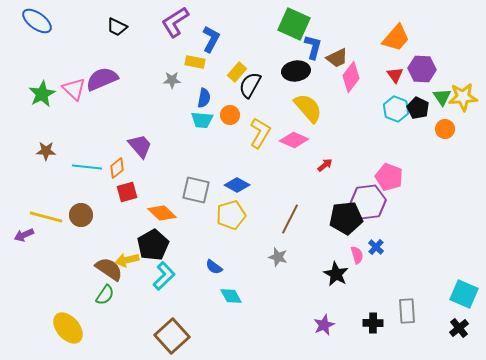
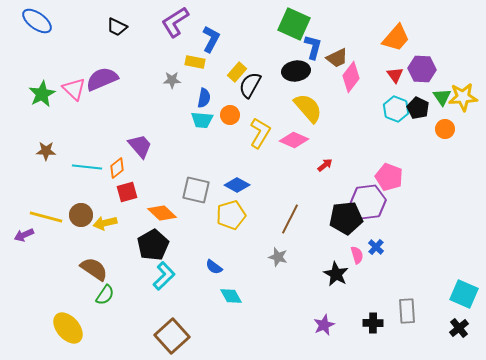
yellow arrow at (127, 260): moved 22 px left, 37 px up
brown semicircle at (109, 269): moved 15 px left
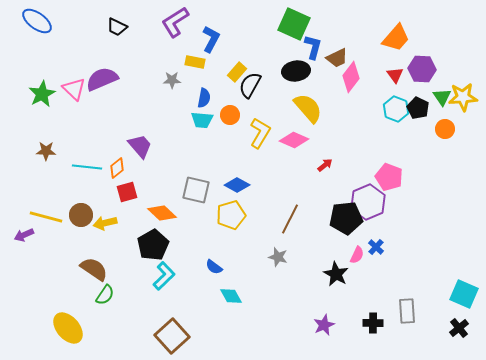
purple hexagon at (368, 202): rotated 16 degrees counterclockwise
pink semicircle at (357, 255): rotated 42 degrees clockwise
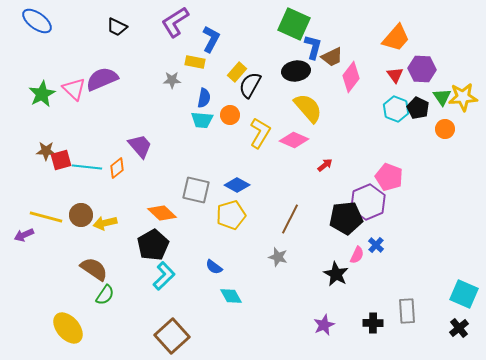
brown trapezoid at (337, 58): moved 5 px left, 1 px up
red square at (127, 192): moved 66 px left, 32 px up
blue cross at (376, 247): moved 2 px up
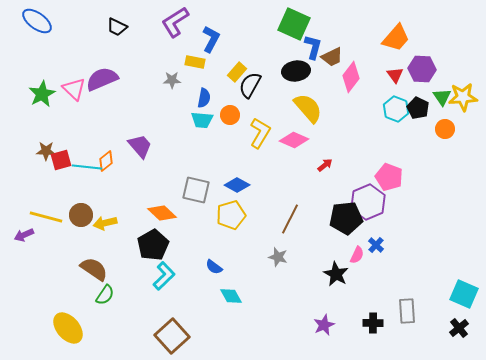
orange diamond at (117, 168): moved 11 px left, 7 px up
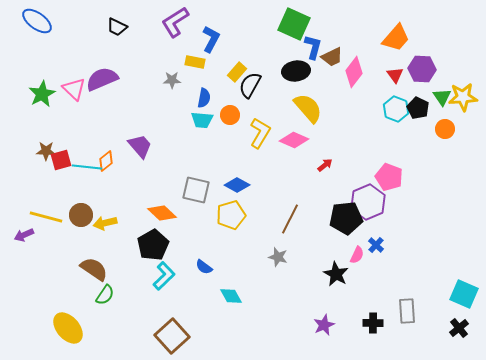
pink diamond at (351, 77): moved 3 px right, 5 px up
blue semicircle at (214, 267): moved 10 px left
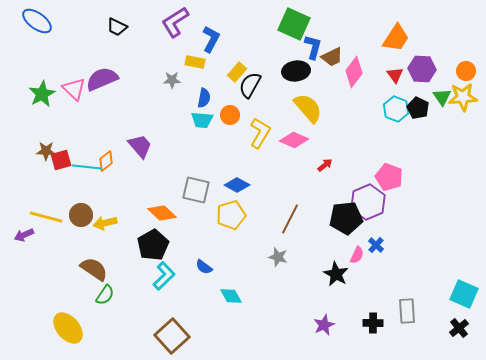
orange trapezoid at (396, 38): rotated 8 degrees counterclockwise
orange circle at (445, 129): moved 21 px right, 58 px up
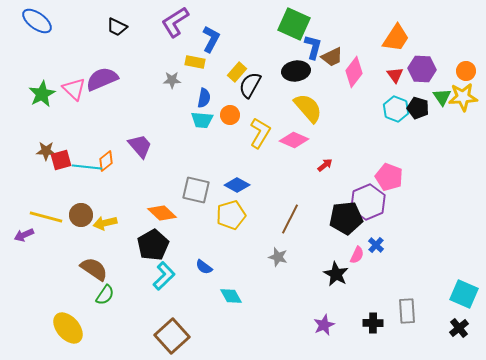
black pentagon at (418, 108): rotated 10 degrees counterclockwise
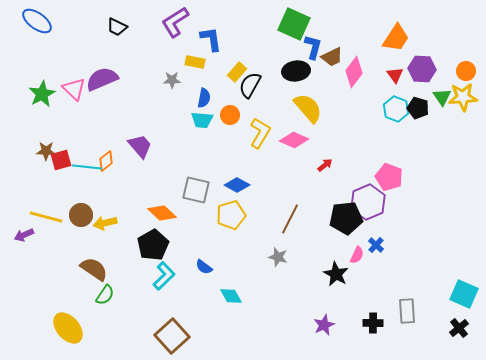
blue L-shape at (211, 39): rotated 36 degrees counterclockwise
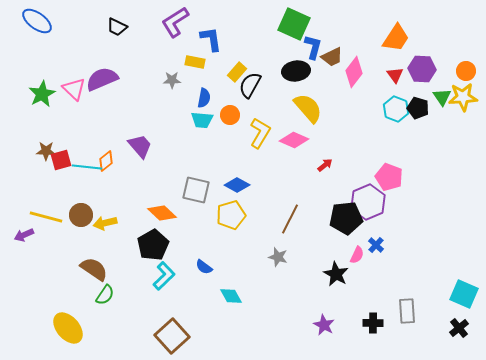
purple star at (324, 325): rotated 20 degrees counterclockwise
